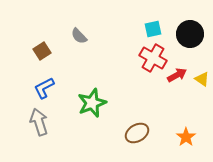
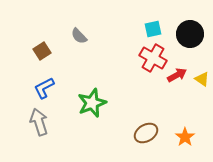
brown ellipse: moved 9 px right
orange star: moved 1 px left
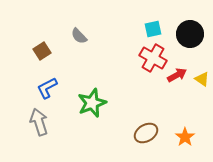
blue L-shape: moved 3 px right
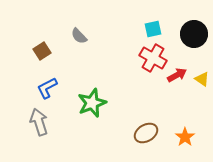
black circle: moved 4 px right
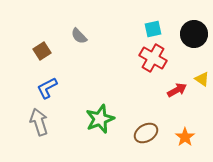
red arrow: moved 15 px down
green star: moved 8 px right, 16 px down
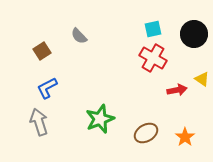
red arrow: rotated 18 degrees clockwise
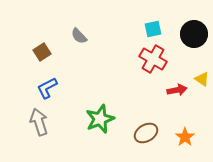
brown square: moved 1 px down
red cross: moved 1 px down
